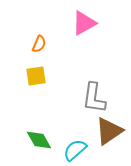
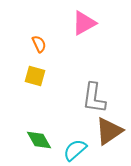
orange semicircle: rotated 48 degrees counterclockwise
yellow square: moved 1 px left; rotated 25 degrees clockwise
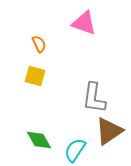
pink triangle: rotated 48 degrees clockwise
cyan semicircle: rotated 15 degrees counterclockwise
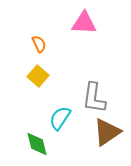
pink triangle: rotated 16 degrees counterclockwise
yellow square: moved 3 px right; rotated 25 degrees clockwise
brown triangle: moved 2 px left, 1 px down
green diamond: moved 2 px left, 4 px down; rotated 16 degrees clockwise
cyan semicircle: moved 15 px left, 32 px up
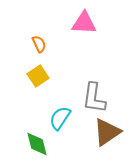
yellow square: rotated 15 degrees clockwise
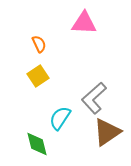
gray L-shape: rotated 40 degrees clockwise
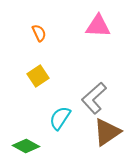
pink triangle: moved 14 px right, 3 px down
orange semicircle: moved 11 px up
green diamond: moved 11 px left, 2 px down; rotated 48 degrees counterclockwise
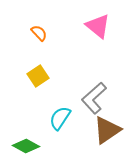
pink triangle: rotated 36 degrees clockwise
orange semicircle: rotated 18 degrees counterclockwise
brown triangle: moved 2 px up
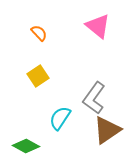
gray L-shape: rotated 12 degrees counterclockwise
